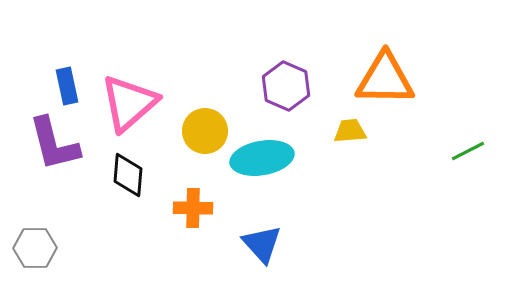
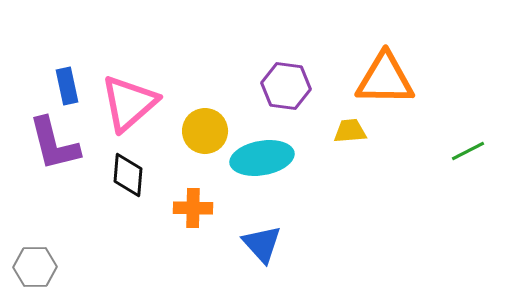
purple hexagon: rotated 15 degrees counterclockwise
gray hexagon: moved 19 px down
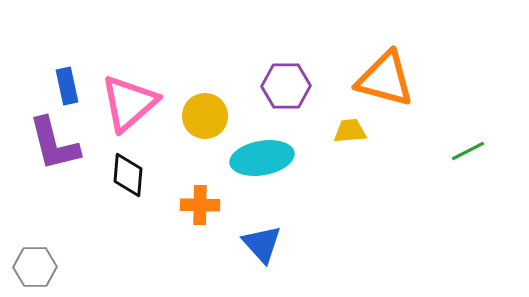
orange triangle: rotated 14 degrees clockwise
purple hexagon: rotated 9 degrees counterclockwise
yellow circle: moved 15 px up
orange cross: moved 7 px right, 3 px up
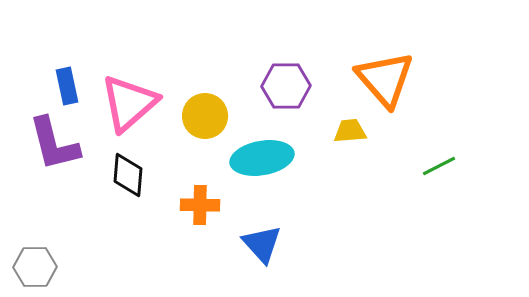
orange triangle: rotated 34 degrees clockwise
green line: moved 29 px left, 15 px down
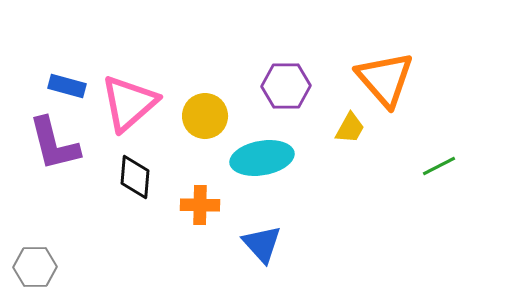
blue rectangle: rotated 63 degrees counterclockwise
yellow trapezoid: moved 3 px up; rotated 124 degrees clockwise
black diamond: moved 7 px right, 2 px down
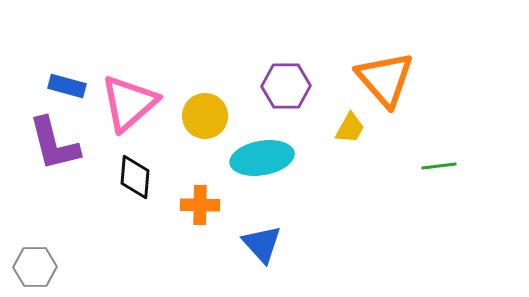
green line: rotated 20 degrees clockwise
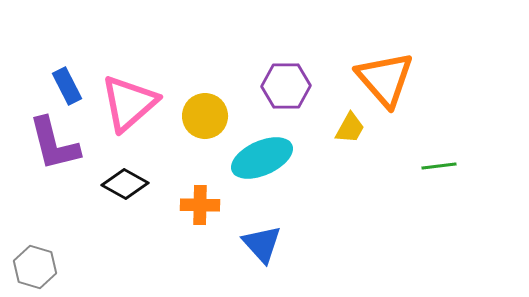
blue rectangle: rotated 48 degrees clockwise
cyan ellipse: rotated 14 degrees counterclockwise
black diamond: moved 10 px left, 7 px down; rotated 66 degrees counterclockwise
gray hexagon: rotated 18 degrees clockwise
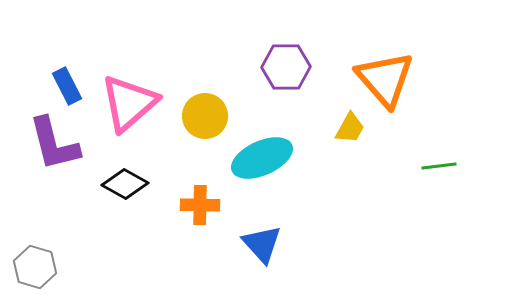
purple hexagon: moved 19 px up
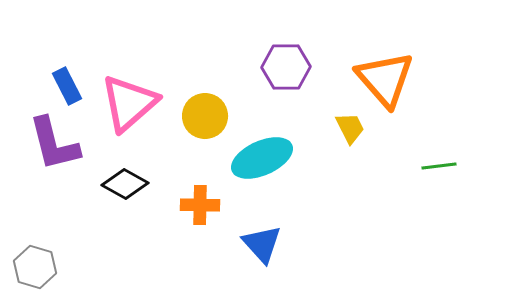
yellow trapezoid: rotated 56 degrees counterclockwise
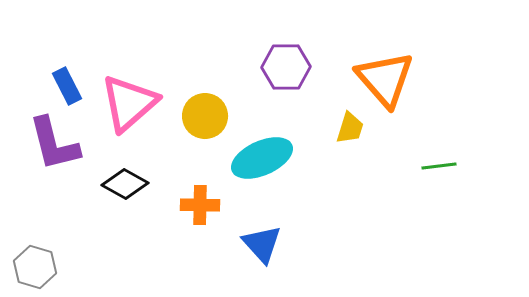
yellow trapezoid: rotated 44 degrees clockwise
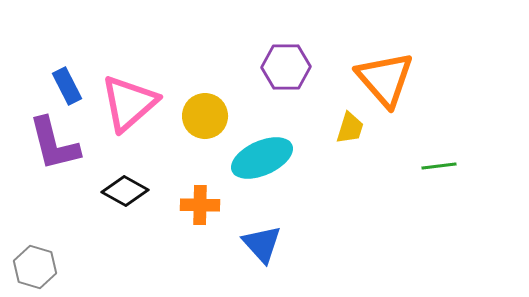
black diamond: moved 7 px down
